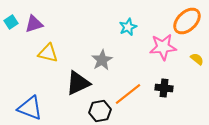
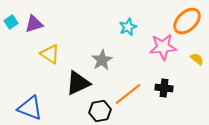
yellow triangle: moved 2 px right, 1 px down; rotated 20 degrees clockwise
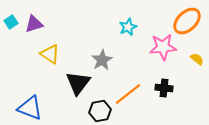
black triangle: rotated 28 degrees counterclockwise
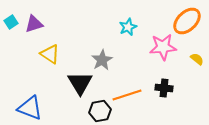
black triangle: moved 2 px right; rotated 8 degrees counterclockwise
orange line: moved 1 px left, 1 px down; rotated 20 degrees clockwise
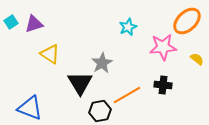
gray star: moved 3 px down
black cross: moved 1 px left, 3 px up
orange line: rotated 12 degrees counterclockwise
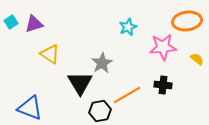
orange ellipse: rotated 36 degrees clockwise
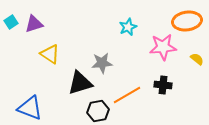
gray star: rotated 25 degrees clockwise
black triangle: rotated 44 degrees clockwise
black hexagon: moved 2 px left
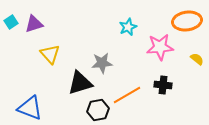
pink star: moved 3 px left
yellow triangle: rotated 15 degrees clockwise
black hexagon: moved 1 px up
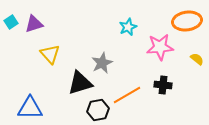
gray star: rotated 20 degrees counterclockwise
blue triangle: rotated 20 degrees counterclockwise
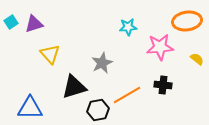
cyan star: rotated 18 degrees clockwise
black triangle: moved 6 px left, 4 px down
